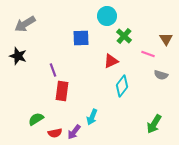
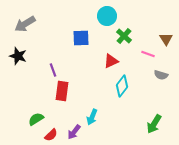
red semicircle: moved 4 px left, 2 px down; rotated 32 degrees counterclockwise
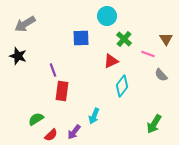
green cross: moved 3 px down
gray semicircle: rotated 32 degrees clockwise
cyan arrow: moved 2 px right, 1 px up
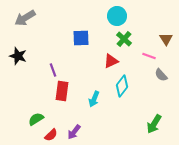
cyan circle: moved 10 px right
gray arrow: moved 6 px up
pink line: moved 1 px right, 2 px down
cyan arrow: moved 17 px up
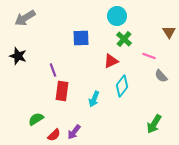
brown triangle: moved 3 px right, 7 px up
gray semicircle: moved 1 px down
red semicircle: moved 3 px right
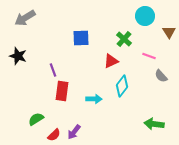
cyan circle: moved 28 px right
cyan arrow: rotated 112 degrees counterclockwise
green arrow: rotated 66 degrees clockwise
